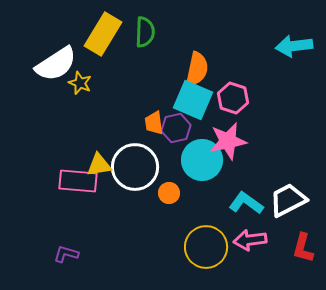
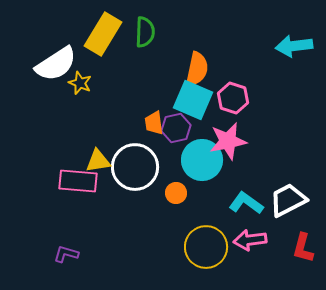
yellow triangle: moved 1 px left, 4 px up
orange circle: moved 7 px right
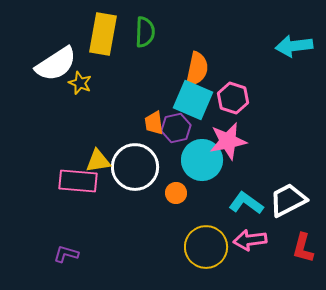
yellow rectangle: rotated 21 degrees counterclockwise
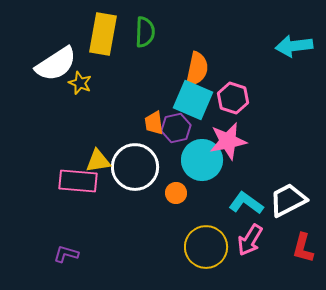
pink arrow: rotated 52 degrees counterclockwise
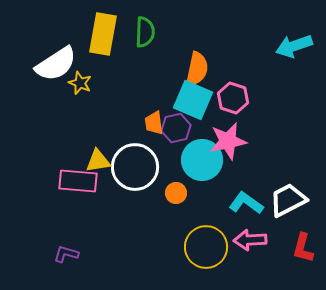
cyan arrow: rotated 12 degrees counterclockwise
pink arrow: rotated 56 degrees clockwise
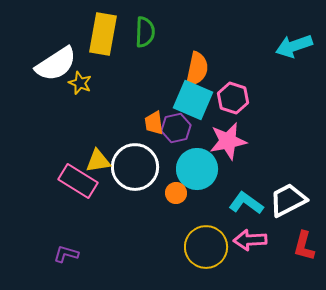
cyan circle: moved 5 px left, 9 px down
pink rectangle: rotated 27 degrees clockwise
red L-shape: moved 1 px right, 2 px up
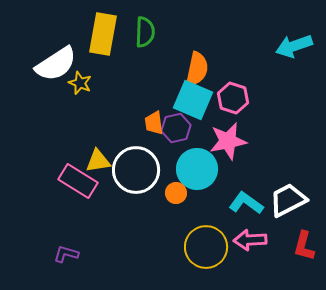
white circle: moved 1 px right, 3 px down
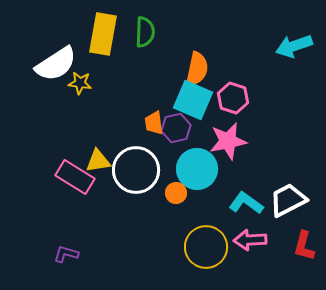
yellow star: rotated 15 degrees counterclockwise
pink rectangle: moved 3 px left, 4 px up
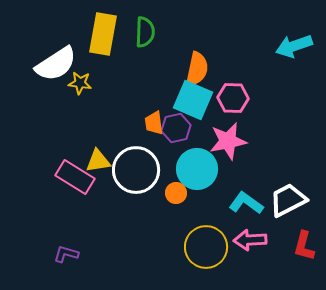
pink hexagon: rotated 16 degrees counterclockwise
